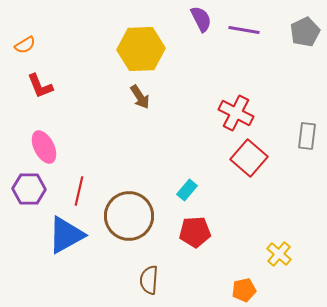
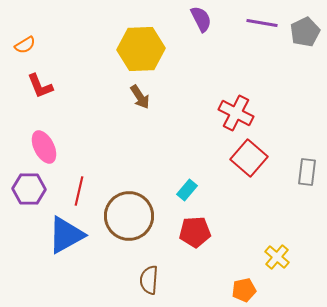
purple line: moved 18 px right, 7 px up
gray rectangle: moved 36 px down
yellow cross: moved 2 px left, 3 px down
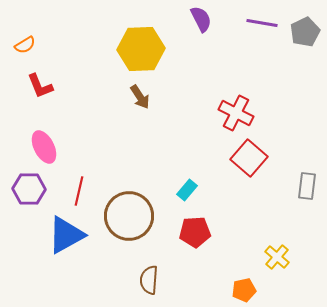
gray rectangle: moved 14 px down
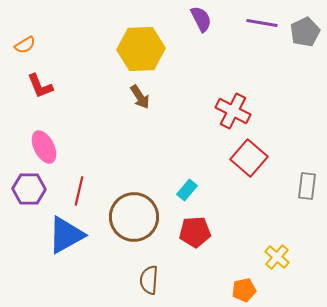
red cross: moved 3 px left, 2 px up
brown circle: moved 5 px right, 1 px down
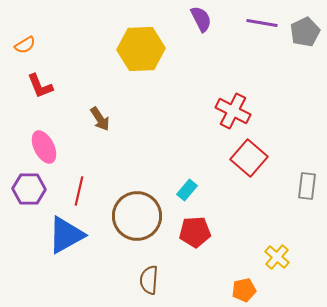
brown arrow: moved 40 px left, 22 px down
brown circle: moved 3 px right, 1 px up
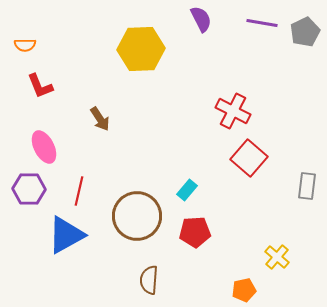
orange semicircle: rotated 30 degrees clockwise
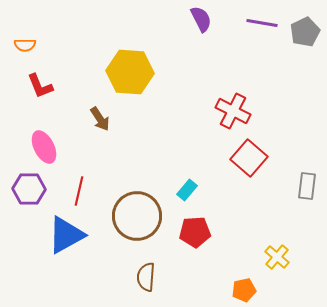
yellow hexagon: moved 11 px left, 23 px down; rotated 6 degrees clockwise
brown semicircle: moved 3 px left, 3 px up
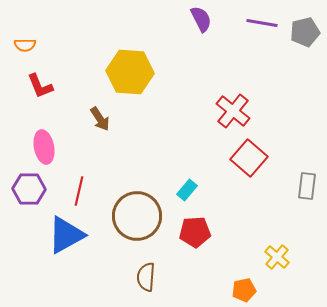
gray pentagon: rotated 12 degrees clockwise
red cross: rotated 12 degrees clockwise
pink ellipse: rotated 16 degrees clockwise
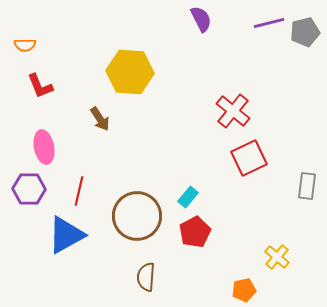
purple line: moved 7 px right; rotated 24 degrees counterclockwise
red square: rotated 24 degrees clockwise
cyan rectangle: moved 1 px right, 7 px down
red pentagon: rotated 24 degrees counterclockwise
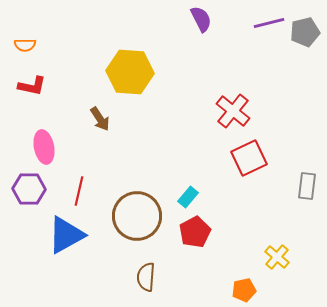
red L-shape: moved 8 px left; rotated 56 degrees counterclockwise
